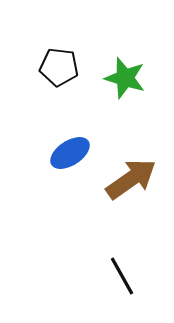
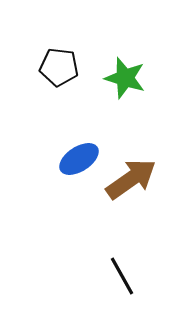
blue ellipse: moved 9 px right, 6 px down
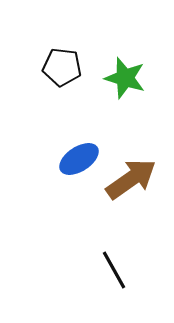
black pentagon: moved 3 px right
black line: moved 8 px left, 6 px up
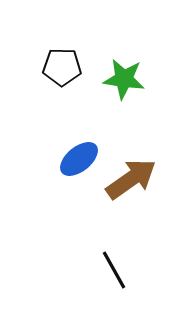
black pentagon: rotated 6 degrees counterclockwise
green star: moved 1 px left, 1 px down; rotated 9 degrees counterclockwise
blue ellipse: rotated 6 degrees counterclockwise
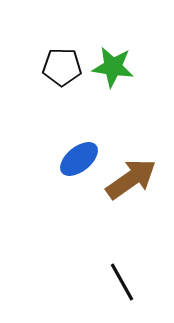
green star: moved 11 px left, 12 px up
black line: moved 8 px right, 12 px down
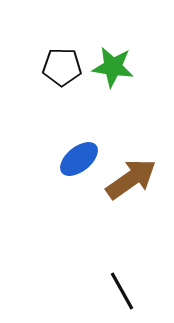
black line: moved 9 px down
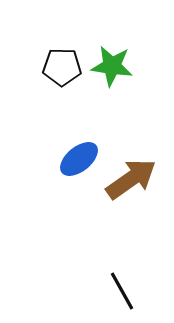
green star: moved 1 px left, 1 px up
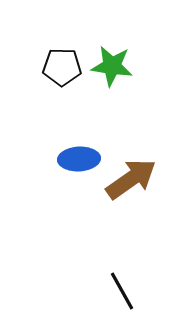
blue ellipse: rotated 36 degrees clockwise
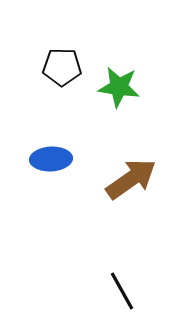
green star: moved 7 px right, 21 px down
blue ellipse: moved 28 px left
